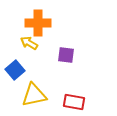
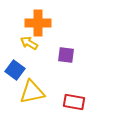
blue square: rotated 12 degrees counterclockwise
yellow triangle: moved 2 px left, 3 px up
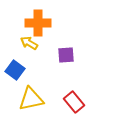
purple square: rotated 12 degrees counterclockwise
yellow triangle: moved 1 px left, 7 px down
red rectangle: rotated 40 degrees clockwise
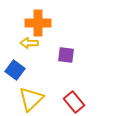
yellow arrow: rotated 30 degrees counterclockwise
purple square: rotated 12 degrees clockwise
yellow triangle: rotated 32 degrees counterclockwise
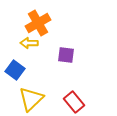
orange cross: rotated 30 degrees counterclockwise
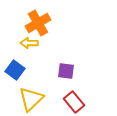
purple square: moved 16 px down
